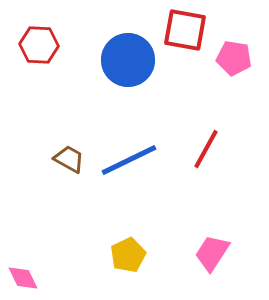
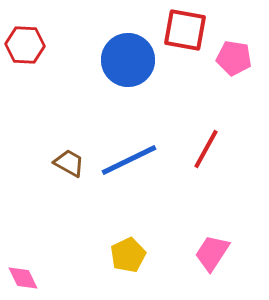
red hexagon: moved 14 px left
brown trapezoid: moved 4 px down
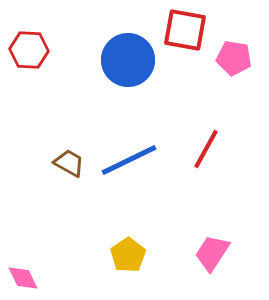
red hexagon: moved 4 px right, 5 px down
yellow pentagon: rotated 8 degrees counterclockwise
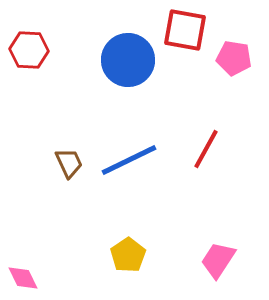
brown trapezoid: rotated 36 degrees clockwise
pink trapezoid: moved 6 px right, 7 px down
